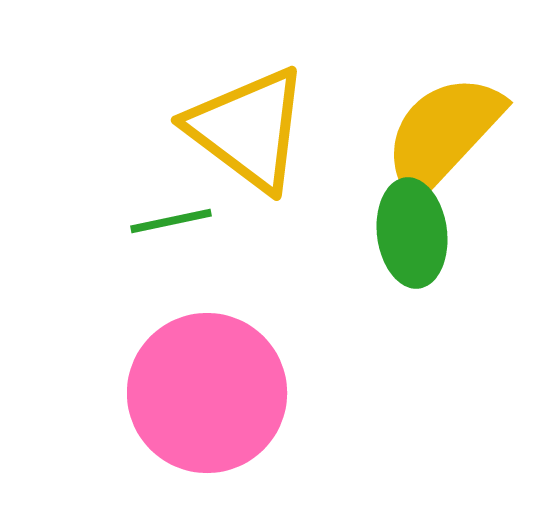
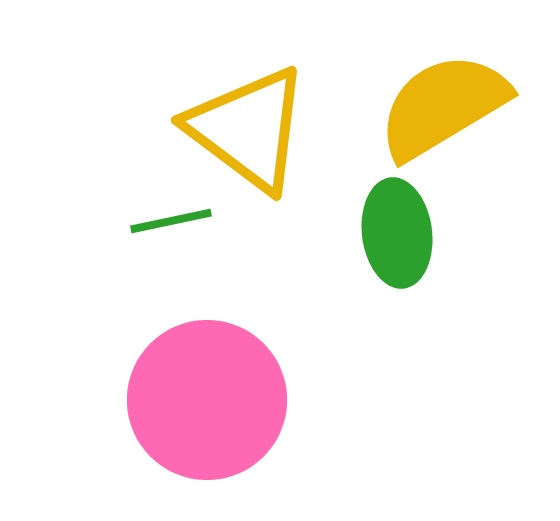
yellow semicircle: moved 28 px up; rotated 16 degrees clockwise
green ellipse: moved 15 px left
pink circle: moved 7 px down
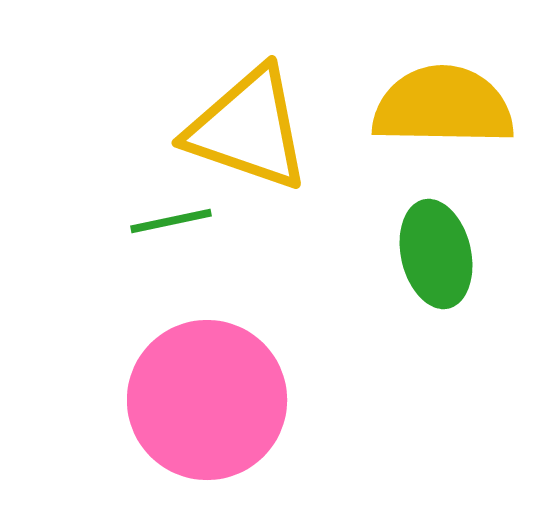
yellow semicircle: rotated 32 degrees clockwise
yellow triangle: rotated 18 degrees counterclockwise
green ellipse: moved 39 px right, 21 px down; rotated 6 degrees counterclockwise
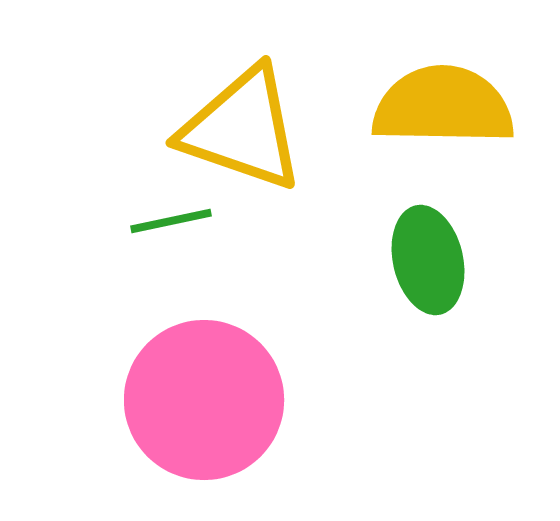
yellow triangle: moved 6 px left
green ellipse: moved 8 px left, 6 px down
pink circle: moved 3 px left
